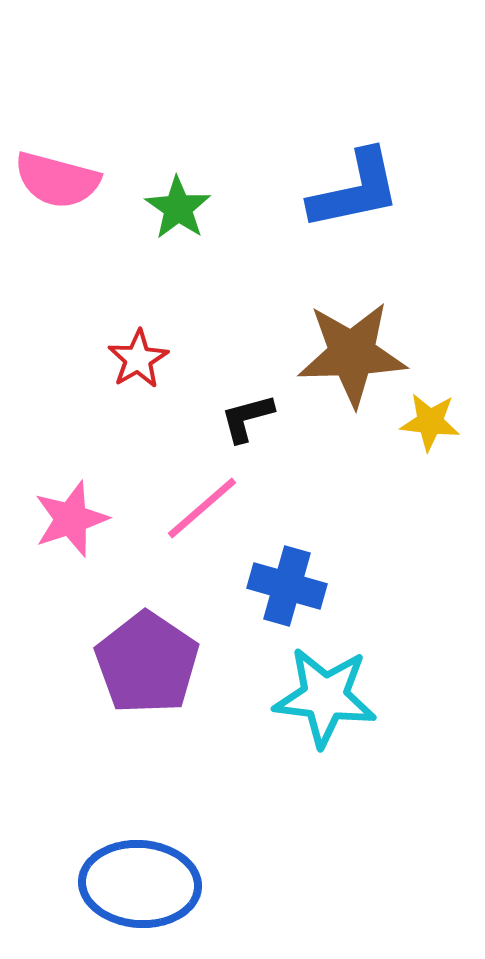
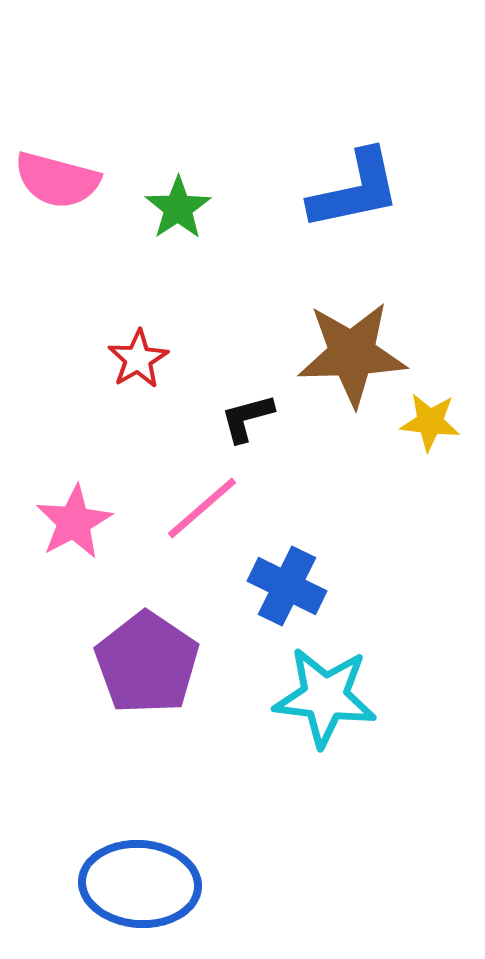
green star: rotated 4 degrees clockwise
pink star: moved 3 px right, 3 px down; rotated 10 degrees counterclockwise
blue cross: rotated 10 degrees clockwise
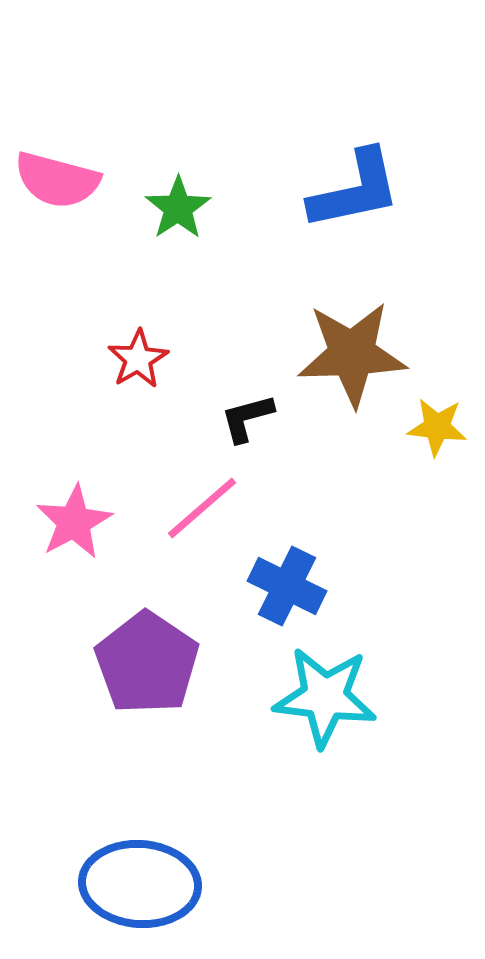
yellow star: moved 7 px right, 5 px down
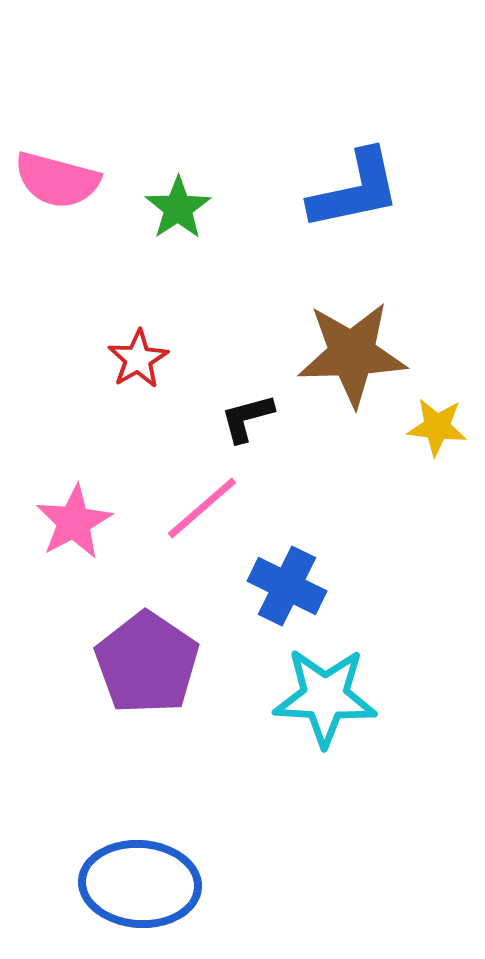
cyan star: rotated 4 degrees counterclockwise
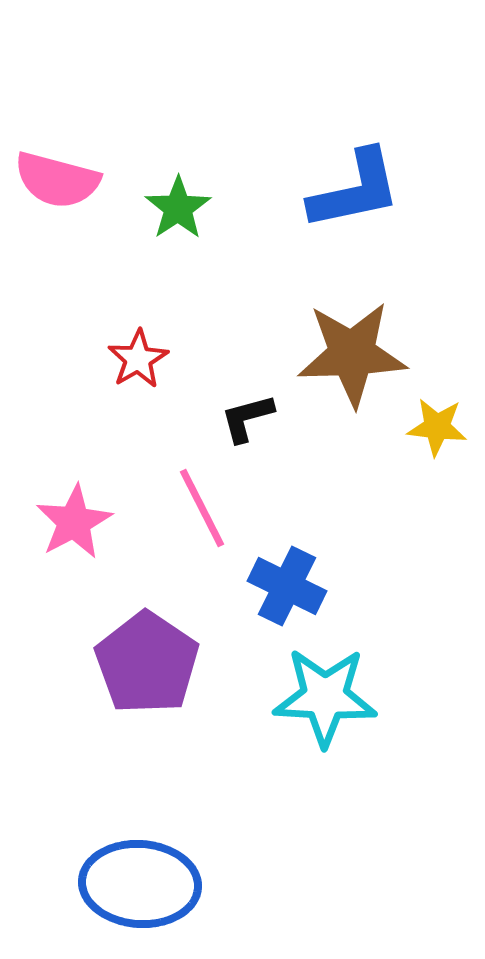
pink line: rotated 76 degrees counterclockwise
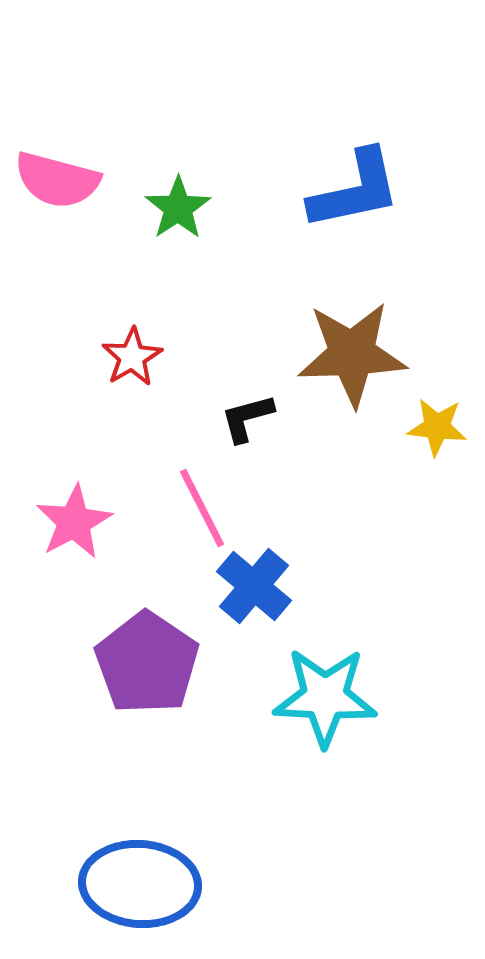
red star: moved 6 px left, 2 px up
blue cross: moved 33 px left; rotated 14 degrees clockwise
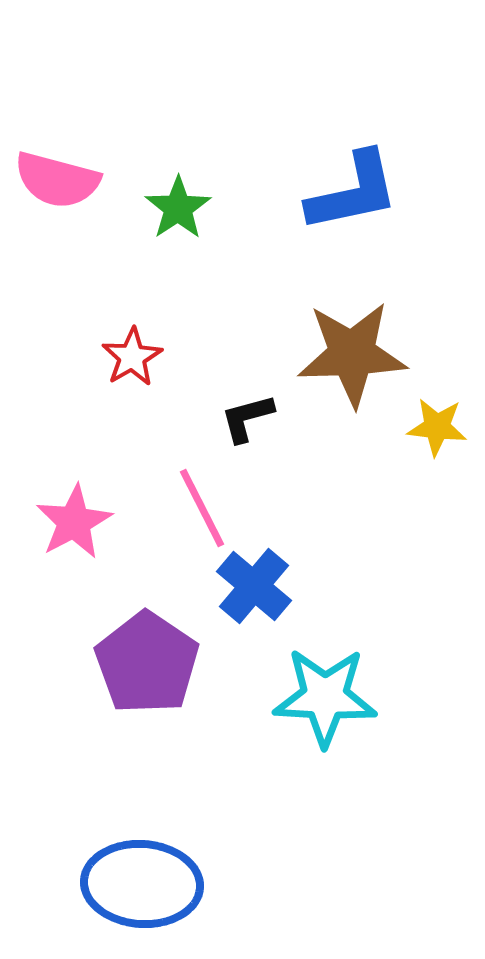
blue L-shape: moved 2 px left, 2 px down
blue ellipse: moved 2 px right
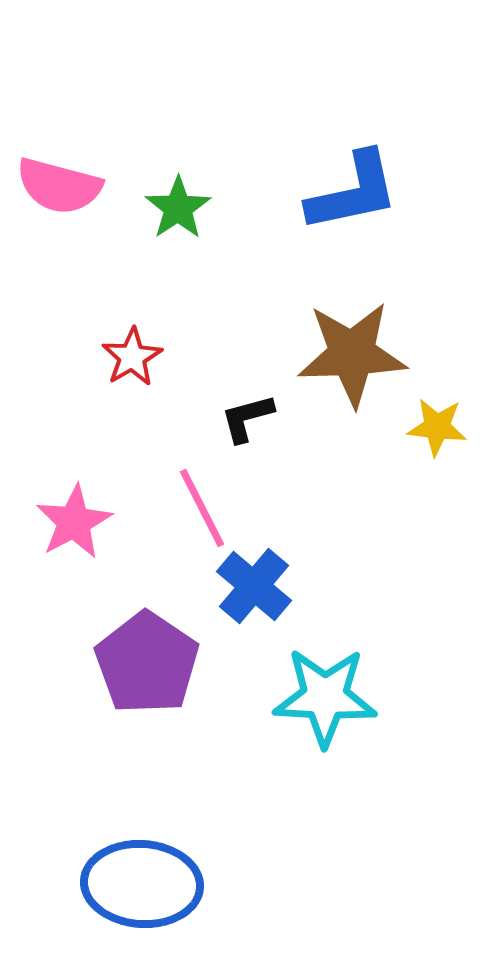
pink semicircle: moved 2 px right, 6 px down
